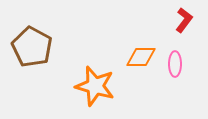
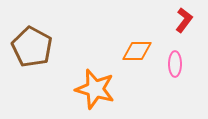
orange diamond: moved 4 px left, 6 px up
orange star: moved 3 px down
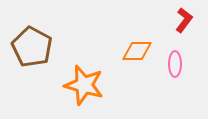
orange star: moved 11 px left, 4 px up
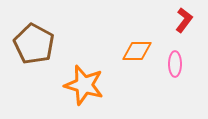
brown pentagon: moved 2 px right, 3 px up
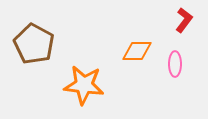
orange star: rotated 9 degrees counterclockwise
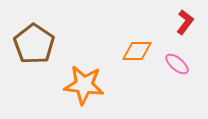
red L-shape: moved 1 px right, 2 px down
brown pentagon: rotated 6 degrees clockwise
pink ellipse: moved 2 px right; rotated 50 degrees counterclockwise
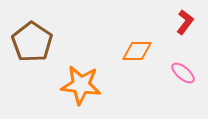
brown pentagon: moved 2 px left, 2 px up
pink ellipse: moved 6 px right, 9 px down
orange star: moved 3 px left
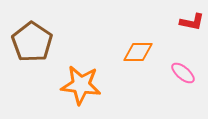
red L-shape: moved 7 px right; rotated 65 degrees clockwise
orange diamond: moved 1 px right, 1 px down
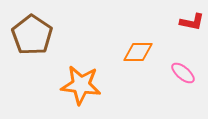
brown pentagon: moved 7 px up
